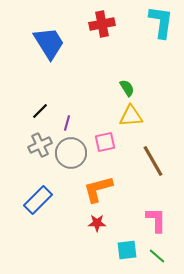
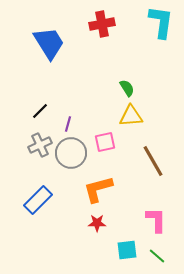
purple line: moved 1 px right, 1 px down
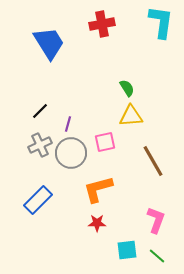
pink L-shape: rotated 20 degrees clockwise
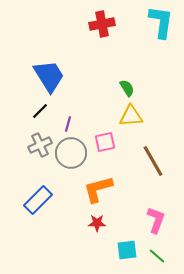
blue trapezoid: moved 33 px down
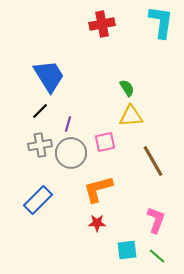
gray cross: rotated 15 degrees clockwise
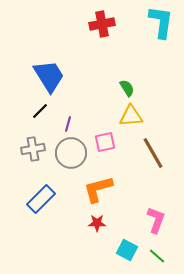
gray cross: moved 7 px left, 4 px down
brown line: moved 8 px up
blue rectangle: moved 3 px right, 1 px up
cyan square: rotated 35 degrees clockwise
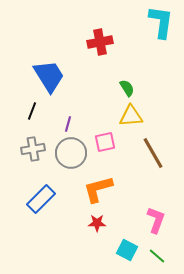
red cross: moved 2 px left, 18 px down
black line: moved 8 px left; rotated 24 degrees counterclockwise
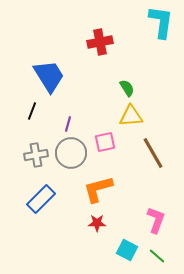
gray cross: moved 3 px right, 6 px down
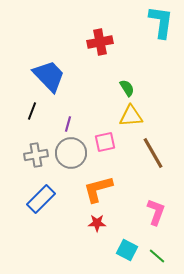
blue trapezoid: rotated 12 degrees counterclockwise
pink L-shape: moved 8 px up
